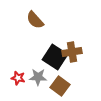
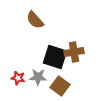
brown cross: moved 2 px right
black square: rotated 15 degrees counterclockwise
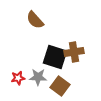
red star: rotated 24 degrees counterclockwise
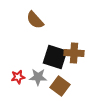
brown cross: moved 1 px down; rotated 12 degrees clockwise
red star: moved 1 px up
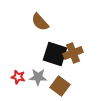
brown semicircle: moved 5 px right, 2 px down
brown cross: moved 1 px left; rotated 24 degrees counterclockwise
black square: moved 3 px up
red star: rotated 24 degrees clockwise
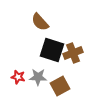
black square: moved 3 px left, 4 px up
brown square: rotated 24 degrees clockwise
